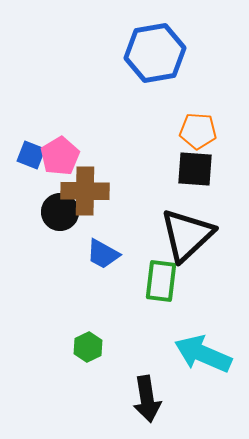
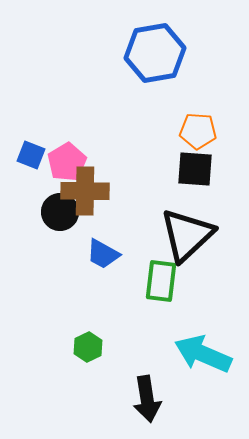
pink pentagon: moved 7 px right, 6 px down
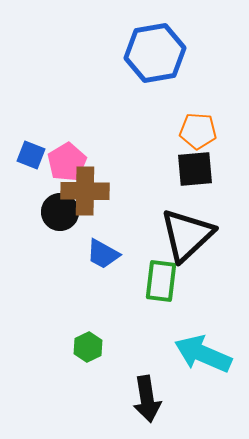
black square: rotated 9 degrees counterclockwise
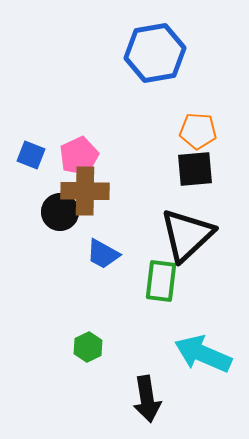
pink pentagon: moved 12 px right, 6 px up; rotated 6 degrees clockwise
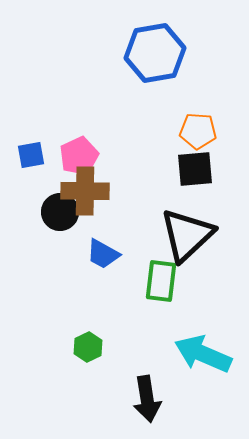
blue square: rotated 32 degrees counterclockwise
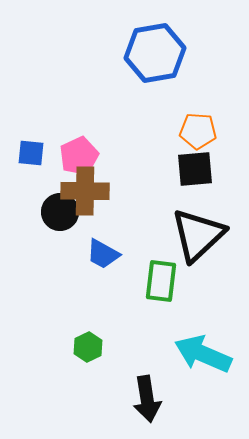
blue square: moved 2 px up; rotated 16 degrees clockwise
black triangle: moved 11 px right
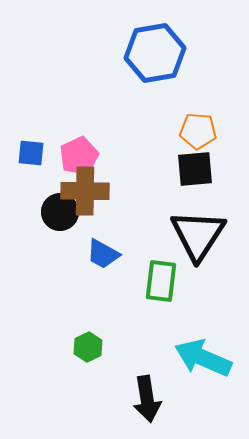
black triangle: rotated 14 degrees counterclockwise
cyan arrow: moved 4 px down
